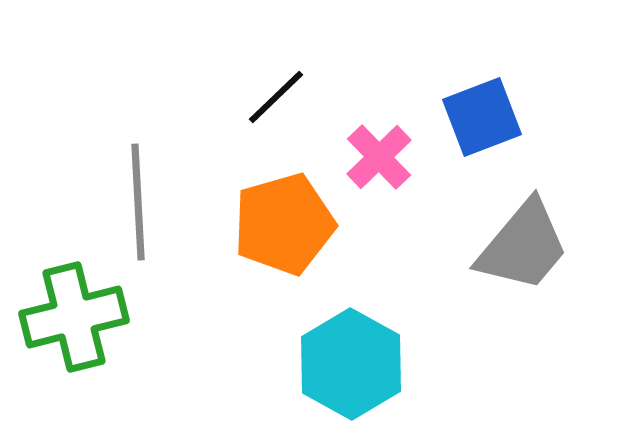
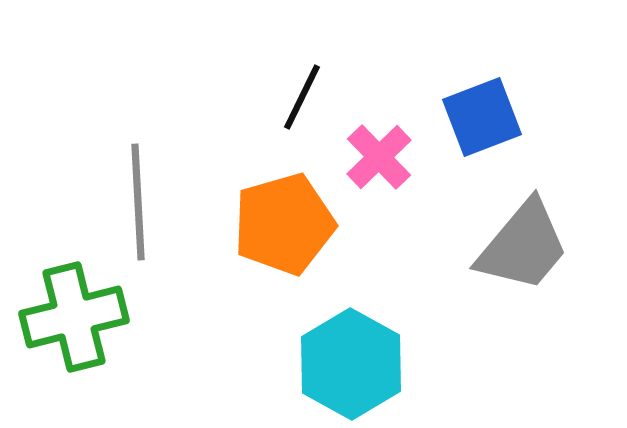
black line: moved 26 px right; rotated 20 degrees counterclockwise
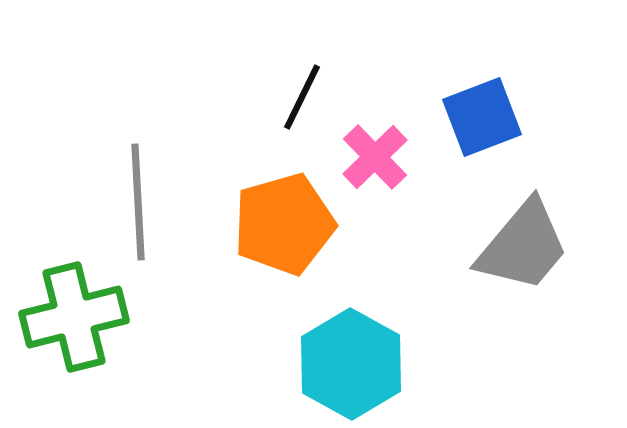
pink cross: moved 4 px left
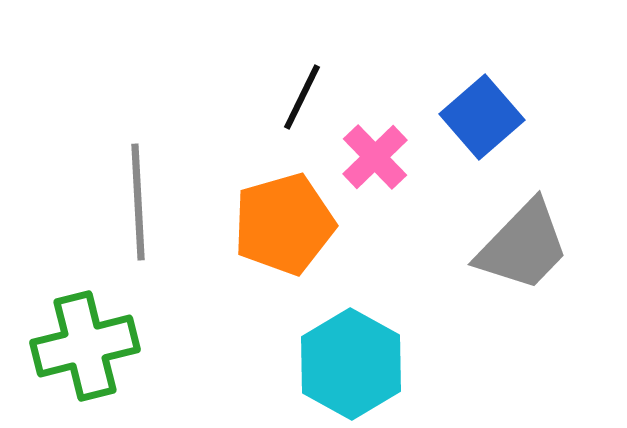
blue square: rotated 20 degrees counterclockwise
gray trapezoid: rotated 4 degrees clockwise
green cross: moved 11 px right, 29 px down
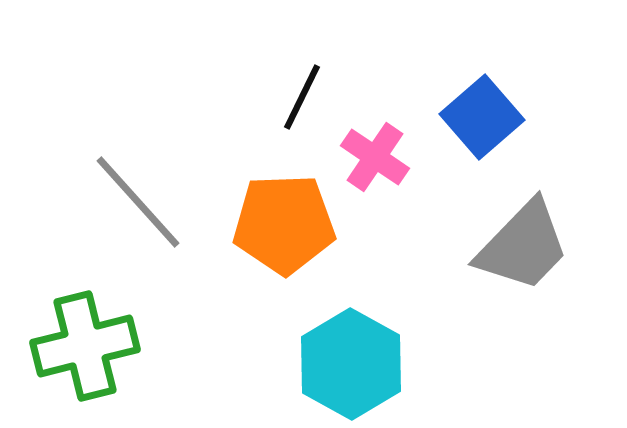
pink cross: rotated 12 degrees counterclockwise
gray line: rotated 39 degrees counterclockwise
orange pentagon: rotated 14 degrees clockwise
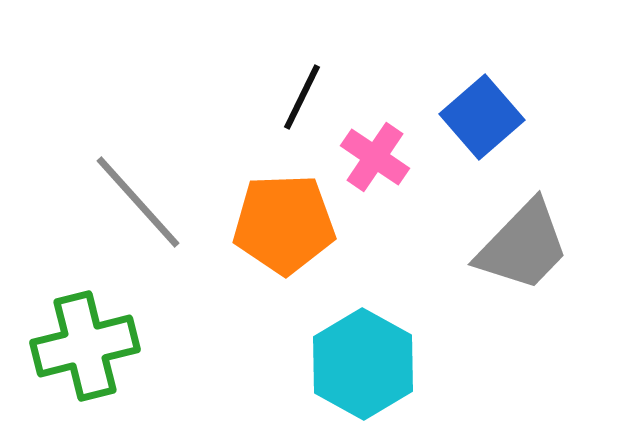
cyan hexagon: moved 12 px right
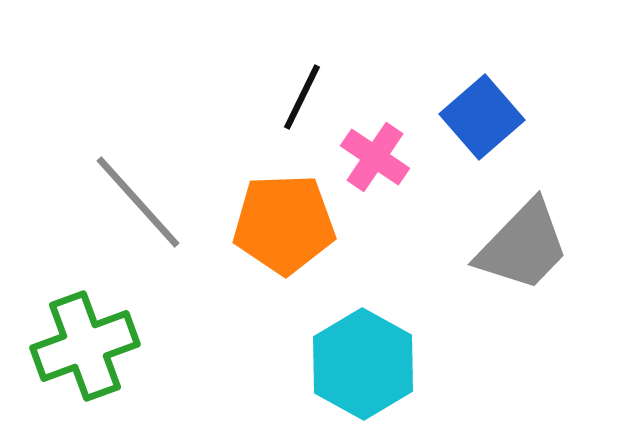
green cross: rotated 6 degrees counterclockwise
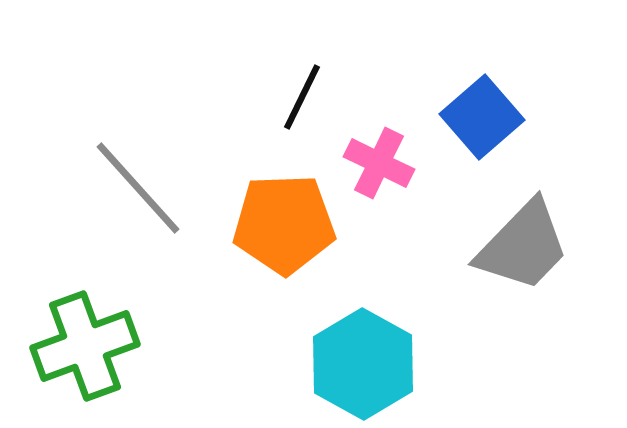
pink cross: moved 4 px right, 6 px down; rotated 8 degrees counterclockwise
gray line: moved 14 px up
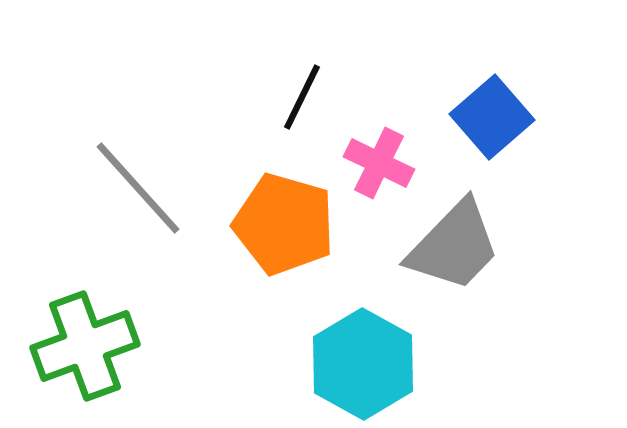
blue square: moved 10 px right
orange pentagon: rotated 18 degrees clockwise
gray trapezoid: moved 69 px left
